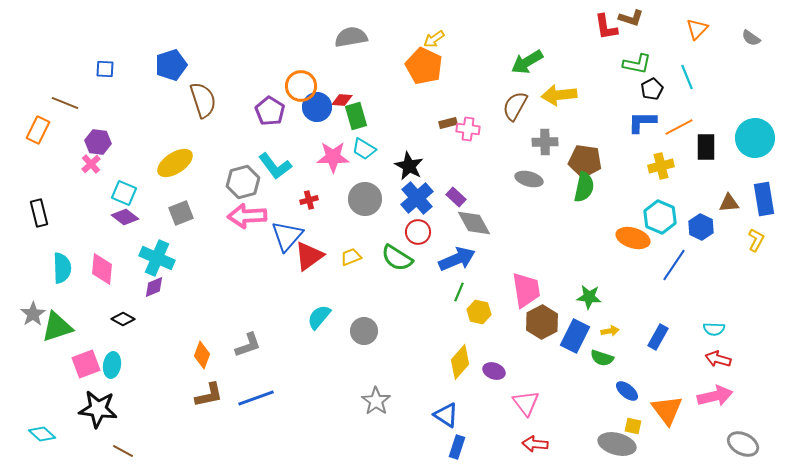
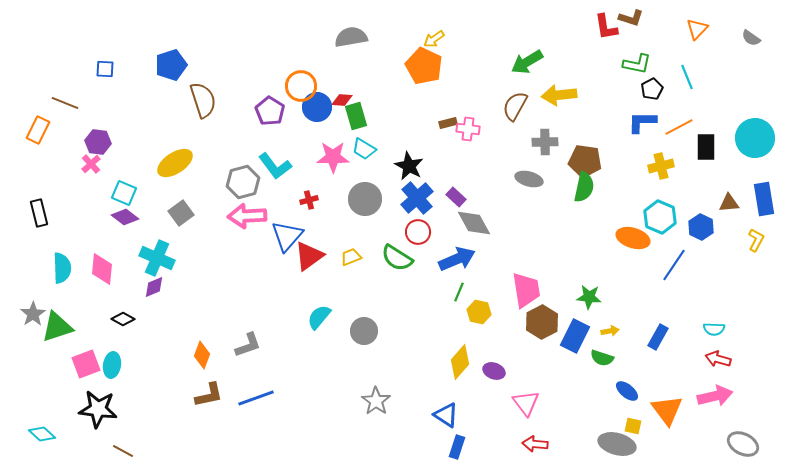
gray square at (181, 213): rotated 15 degrees counterclockwise
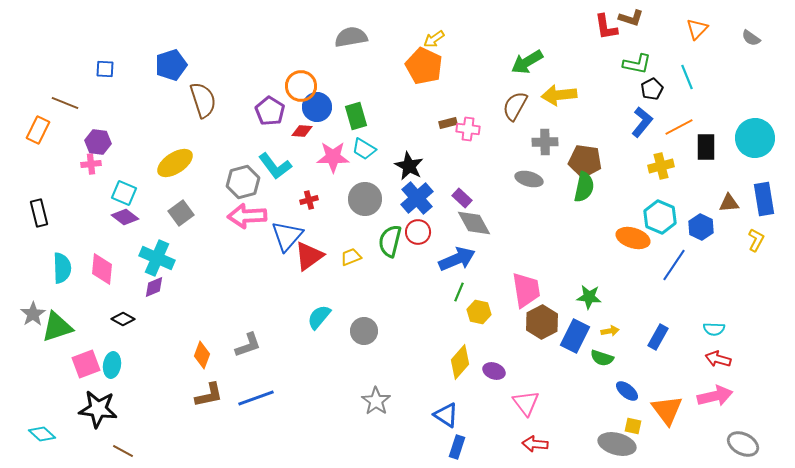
red diamond at (342, 100): moved 40 px left, 31 px down
blue L-shape at (642, 122): rotated 128 degrees clockwise
pink cross at (91, 164): rotated 36 degrees clockwise
purple rectangle at (456, 197): moved 6 px right, 1 px down
green semicircle at (397, 258): moved 7 px left, 17 px up; rotated 72 degrees clockwise
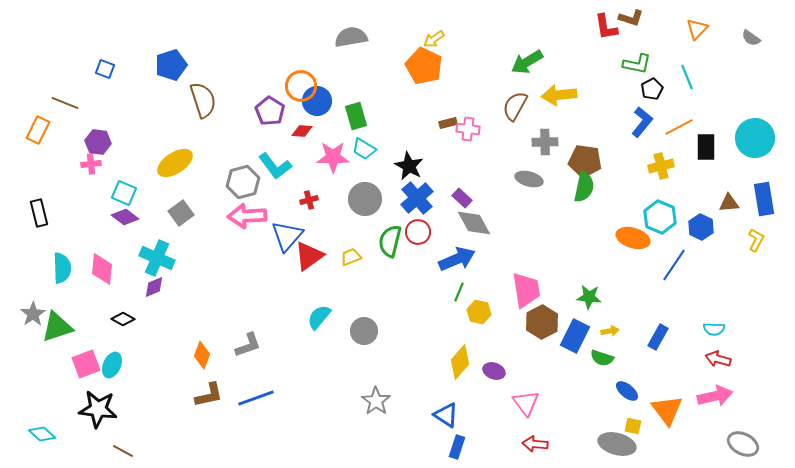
blue square at (105, 69): rotated 18 degrees clockwise
blue circle at (317, 107): moved 6 px up
cyan ellipse at (112, 365): rotated 15 degrees clockwise
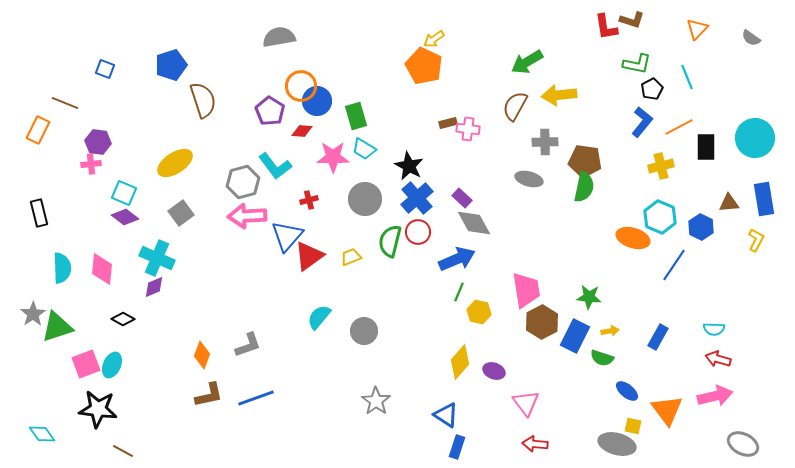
brown L-shape at (631, 18): moved 1 px right, 2 px down
gray semicircle at (351, 37): moved 72 px left
cyan diamond at (42, 434): rotated 12 degrees clockwise
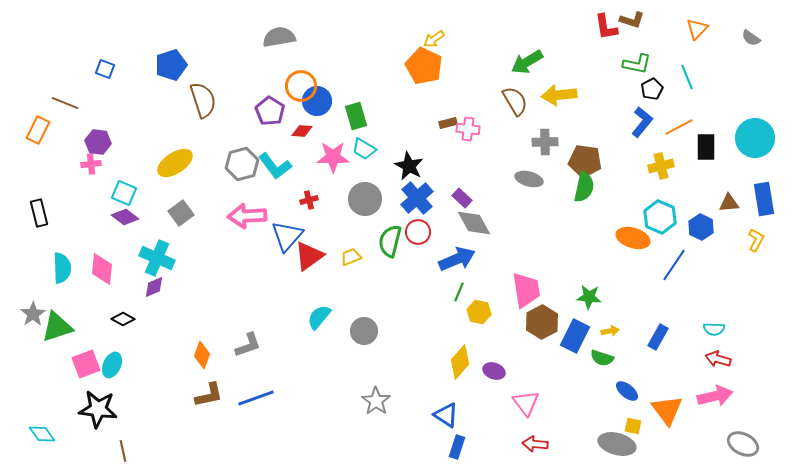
brown semicircle at (515, 106): moved 5 px up; rotated 120 degrees clockwise
gray hexagon at (243, 182): moved 1 px left, 18 px up
brown line at (123, 451): rotated 50 degrees clockwise
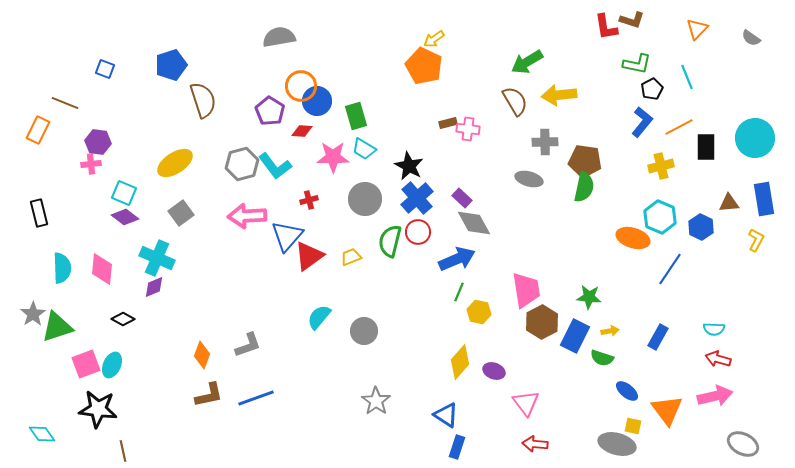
blue line at (674, 265): moved 4 px left, 4 px down
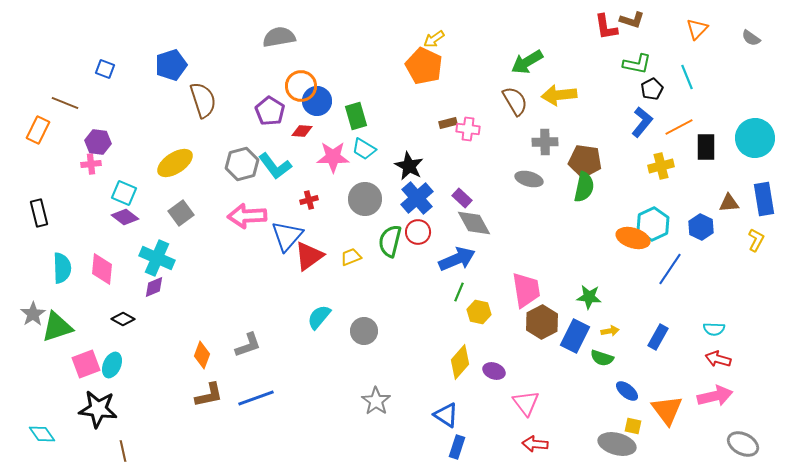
cyan hexagon at (660, 217): moved 7 px left, 7 px down; rotated 12 degrees clockwise
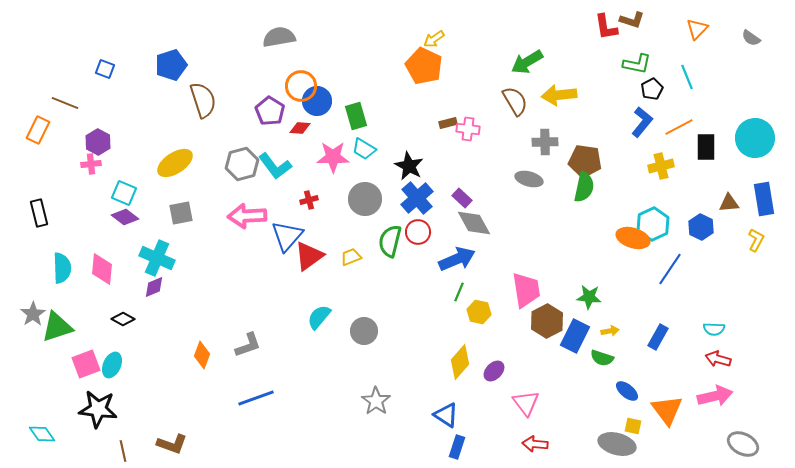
red diamond at (302, 131): moved 2 px left, 3 px up
purple hexagon at (98, 142): rotated 20 degrees clockwise
gray square at (181, 213): rotated 25 degrees clockwise
brown hexagon at (542, 322): moved 5 px right, 1 px up
purple ellipse at (494, 371): rotated 65 degrees counterclockwise
brown L-shape at (209, 395): moved 37 px left, 49 px down; rotated 32 degrees clockwise
